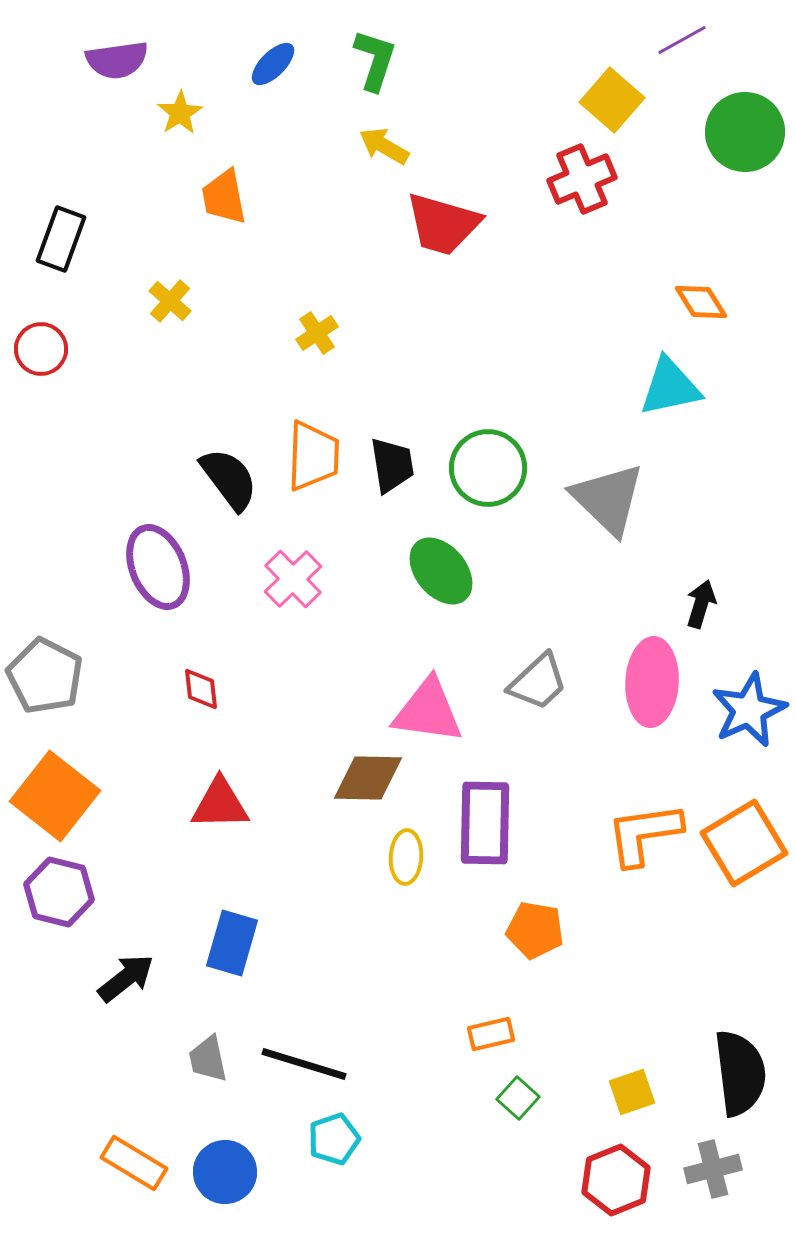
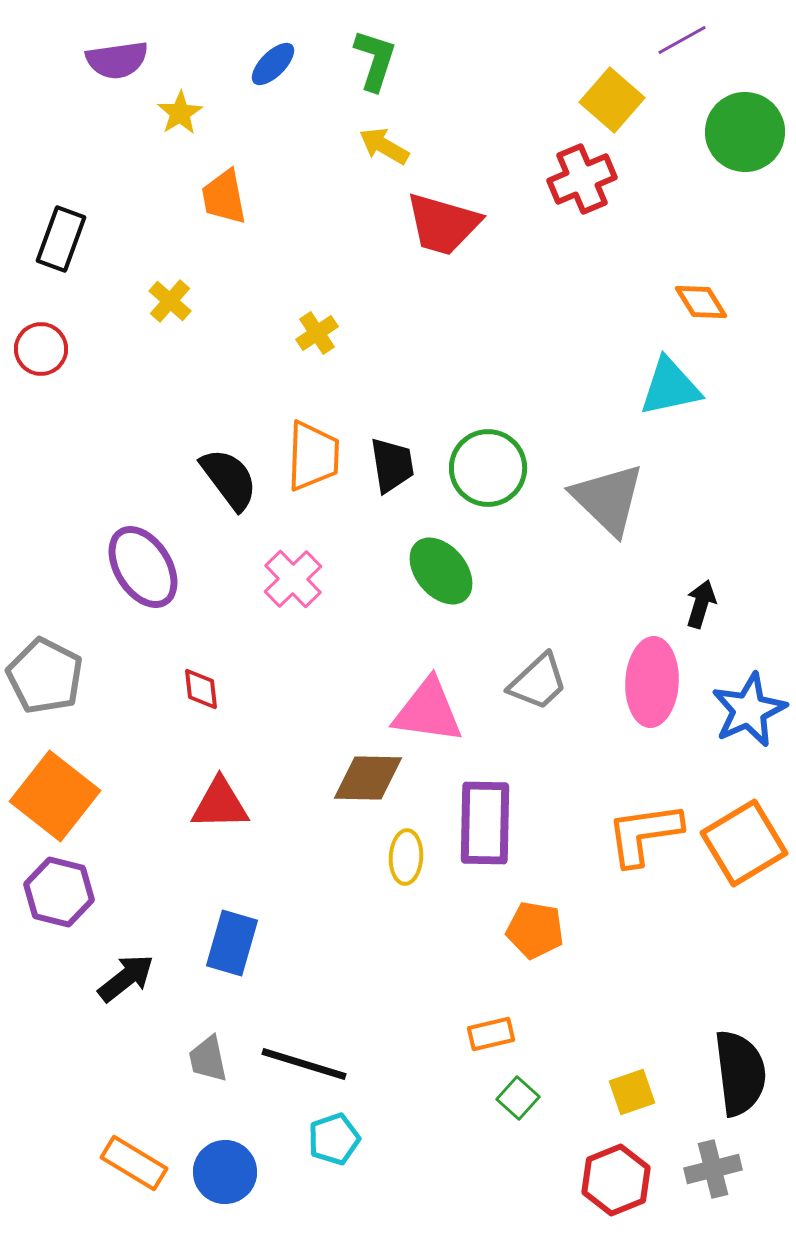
purple ellipse at (158, 567): moved 15 px left; rotated 10 degrees counterclockwise
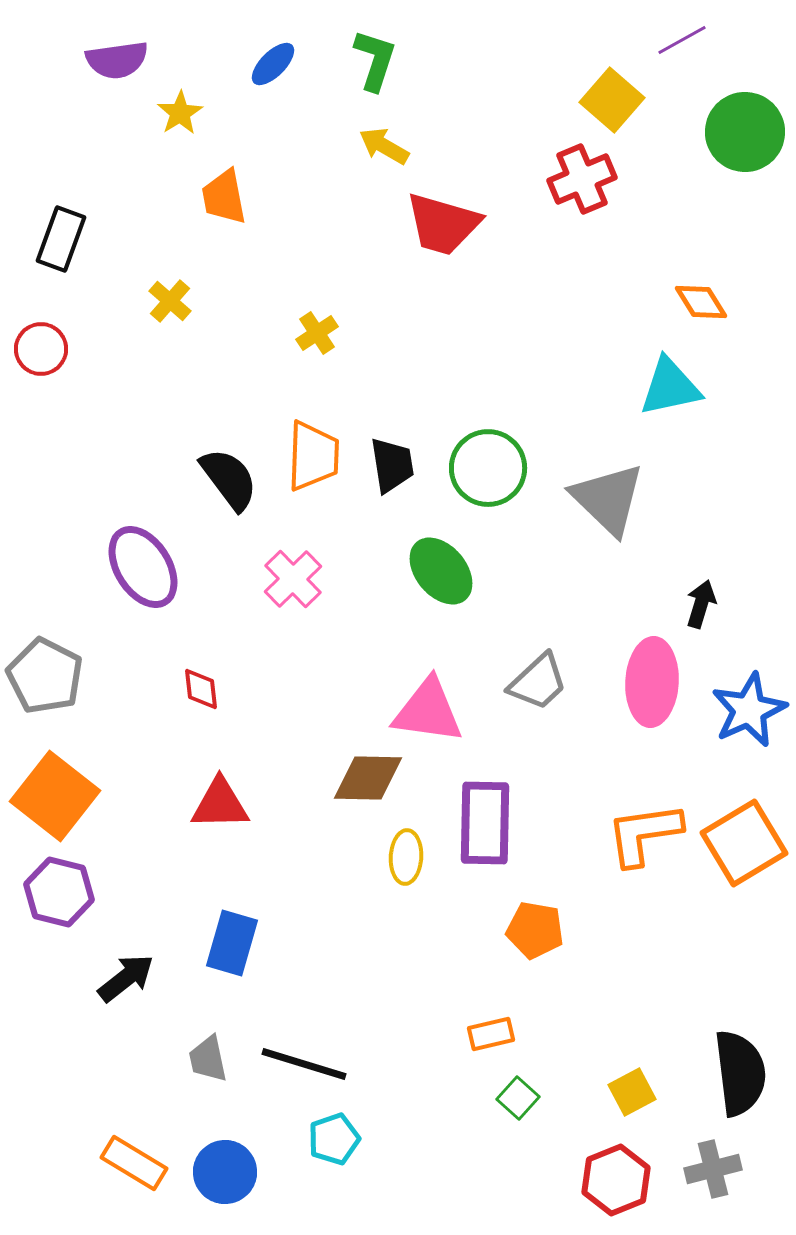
yellow square at (632, 1092): rotated 9 degrees counterclockwise
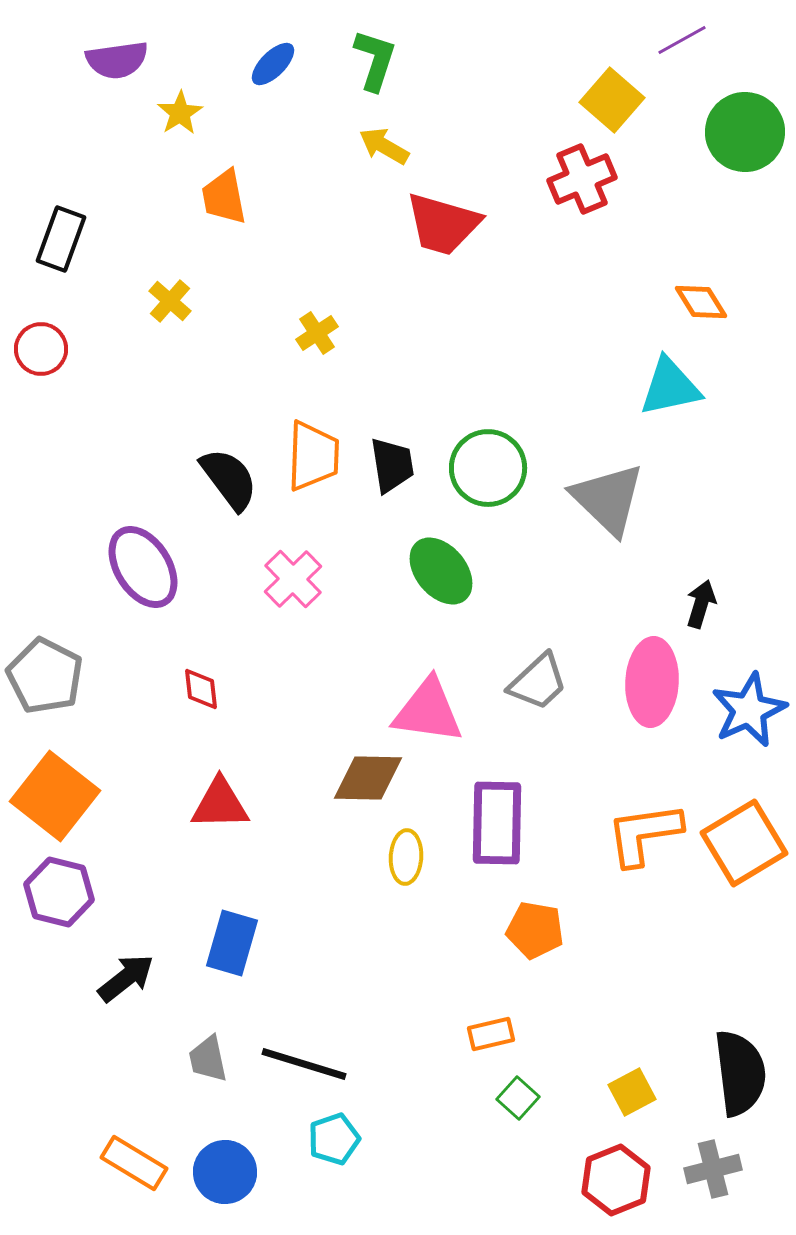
purple rectangle at (485, 823): moved 12 px right
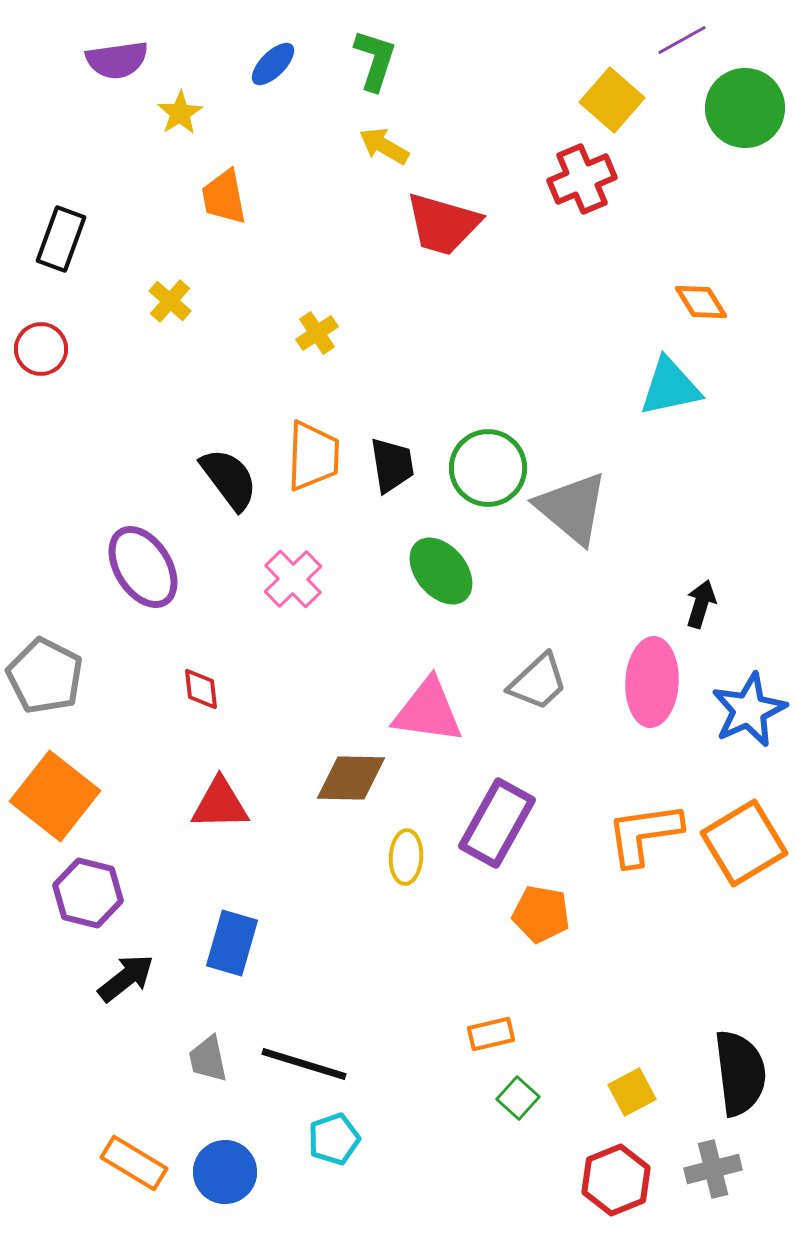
green circle at (745, 132): moved 24 px up
gray triangle at (608, 499): moved 36 px left, 9 px down; rotated 4 degrees counterclockwise
brown diamond at (368, 778): moved 17 px left
purple rectangle at (497, 823): rotated 28 degrees clockwise
purple hexagon at (59, 892): moved 29 px right, 1 px down
orange pentagon at (535, 930): moved 6 px right, 16 px up
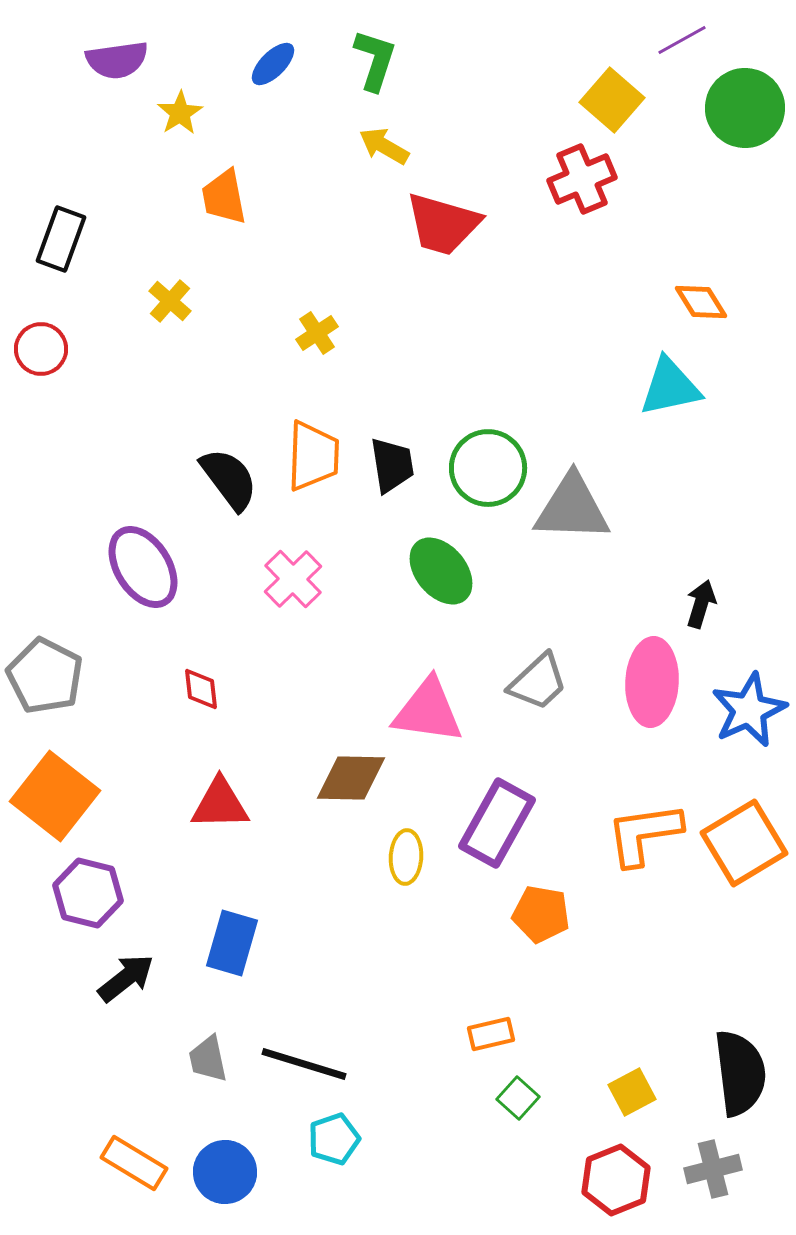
gray triangle at (572, 508): rotated 38 degrees counterclockwise
